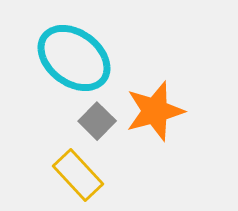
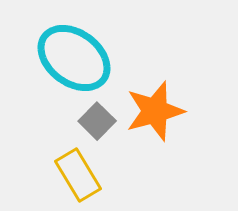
yellow rectangle: rotated 12 degrees clockwise
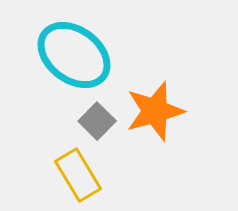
cyan ellipse: moved 3 px up
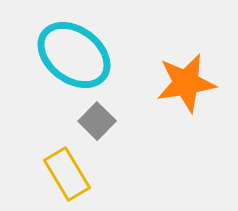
orange star: moved 31 px right, 28 px up; rotated 6 degrees clockwise
yellow rectangle: moved 11 px left, 1 px up
